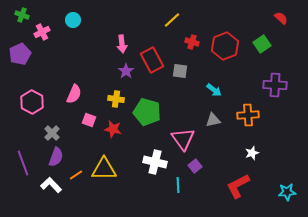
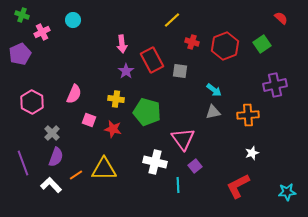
purple cross: rotated 15 degrees counterclockwise
gray triangle: moved 8 px up
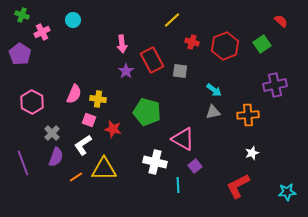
red semicircle: moved 3 px down
purple pentagon: rotated 15 degrees counterclockwise
yellow cross: moved 18 px left
pink triangle: rotated 25 degrees counterclockwise
orange line: moved 2 px down
white L-shape: moved 32 px right, 40 px up; rotated 80 degrees counterclockwise
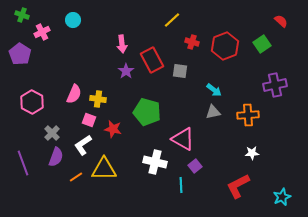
white star: rotated 16 degrees clockwise
cyan line: moved 3 px right
cyan star: moved 5 px left, 5 px down; rotated 18 degrees counterclockwise
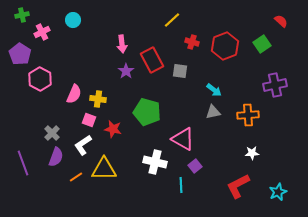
green cross: rotated 32 degrees counterclockwise
pink hexagon: moved 8 px right, 23 px up
cyan star: moved 4 px left, 5 px up
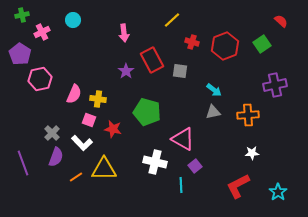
pink arrow: moved 2 px right, 11 px up
pink hexagon: rotated 20 degrees clockwise
white L-shape: moved 1 px left, 2 px up; rotated 100 degrees counterclockwise
cyan star: rotated 12 degrees counterclockwise
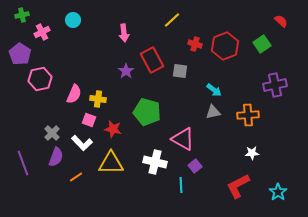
red cross: moved 3 px right, 2 px down
yellow triangle: moved 7 px right, 6 px up
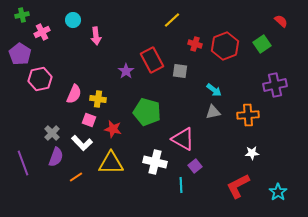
pink arrow: moved 28 px left, 3 px down
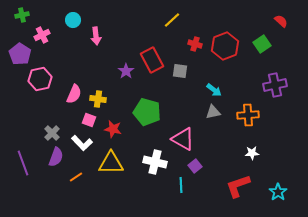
pink cross: moved 3 px down
red L-shape: rotated 8 degrees clockwise
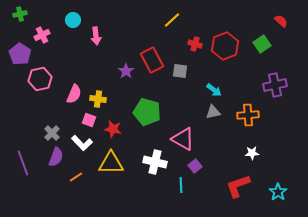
green cross: moved 2 px left, 1 px up
